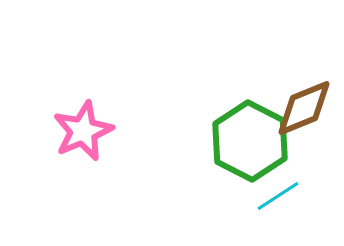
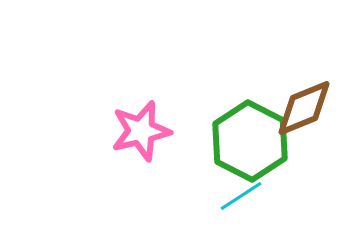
pink star: moved 58 px right; rotated 10 degrees clockwise
cyan line: moved 37 px left
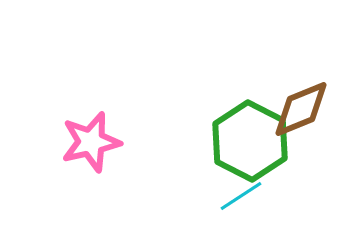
brown diamond: moved 3 px left, 1 px down
pink star: moved 50 px left, 11 px down
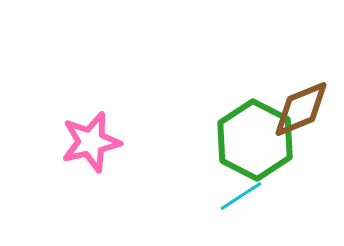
green hexagon: moved 5 px right, 1 px up
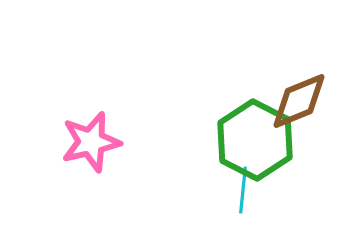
brown diamond: moved 2 px left, 8 px up
cyan line: moved 2 px right, 6 px up; rotated 51 degrees counterclockwise
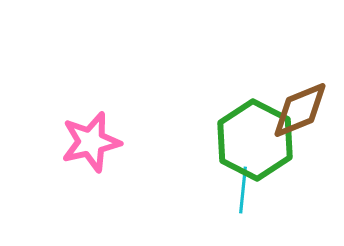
brown diamond: moved 1 px right, 9 px down
